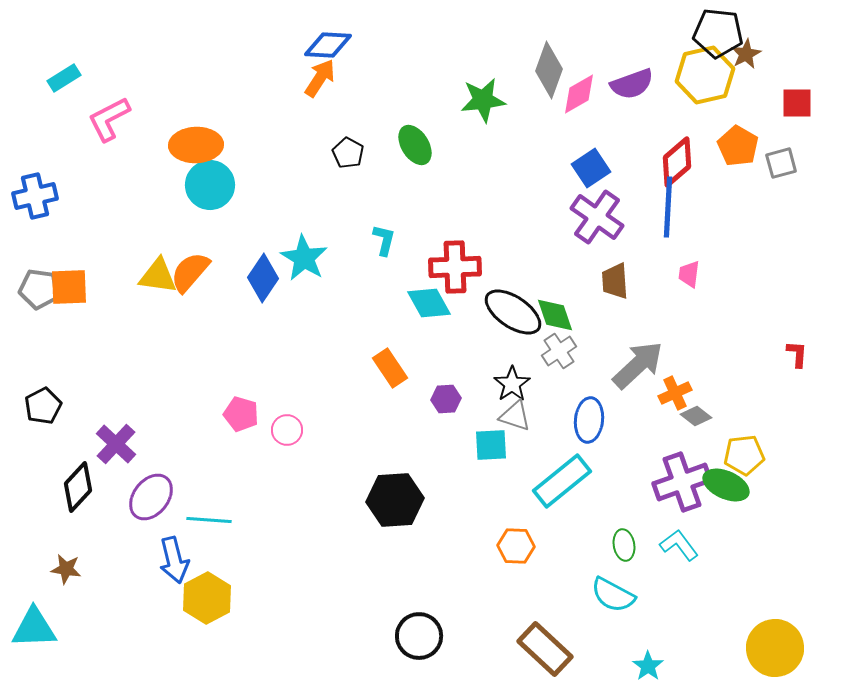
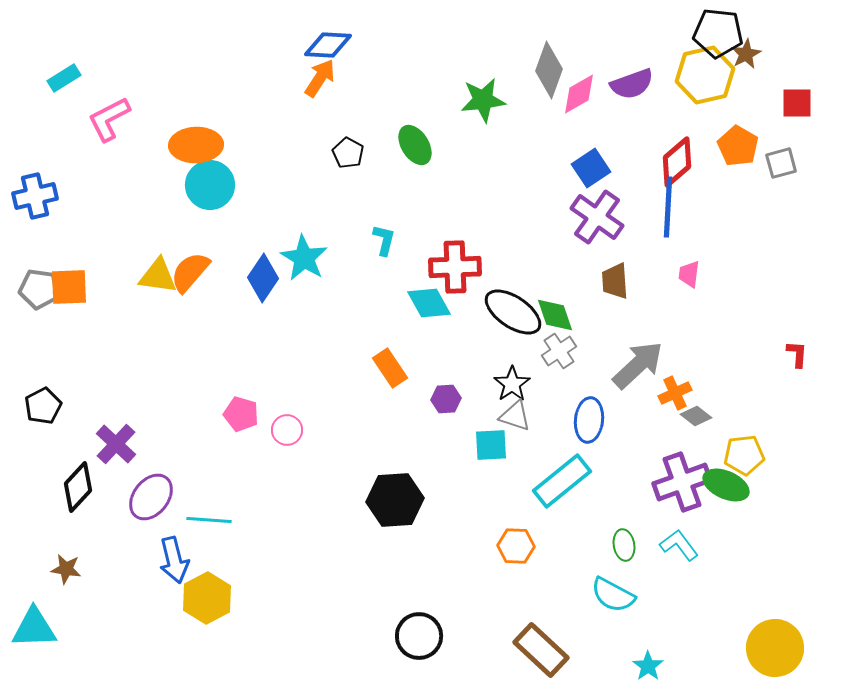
brown rectangle at (545, 649): moved 4 px left, 1 px down
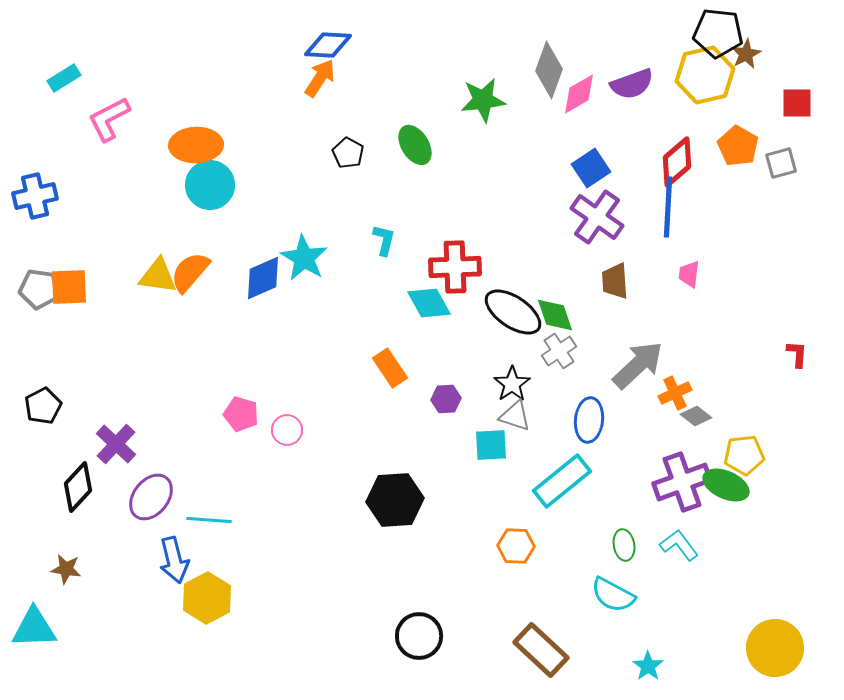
blue diamond at (263, 278): rotated 33 degrees clockwise
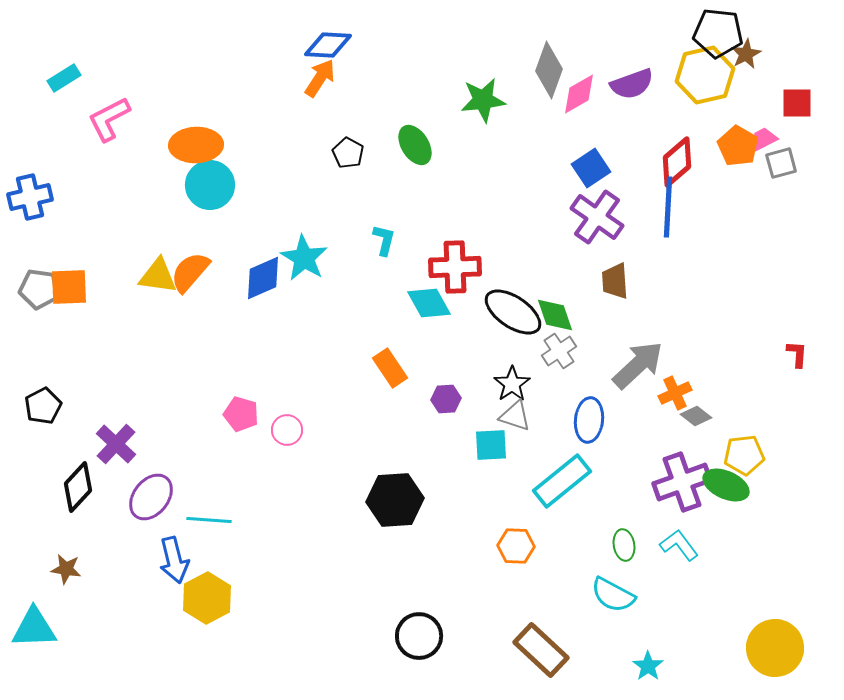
blue cross at (35, 196): moved 5 px left, 1 px down
pink trapezoid at (689, 274): moved 75 px right, 135 px up; rotated 56 degrees clockwise
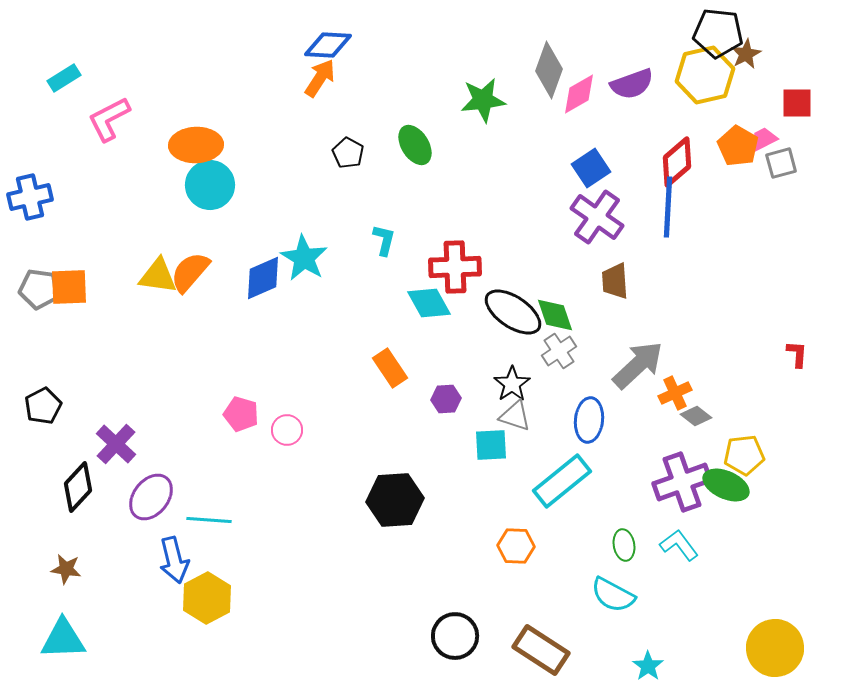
cyan triangle at (34, 628): moved 29 px right, 11 px down
black circle at (419, 636): moved 36 px right
brown rectangle at (541, 650): rotated 10 degrees counterclockwise
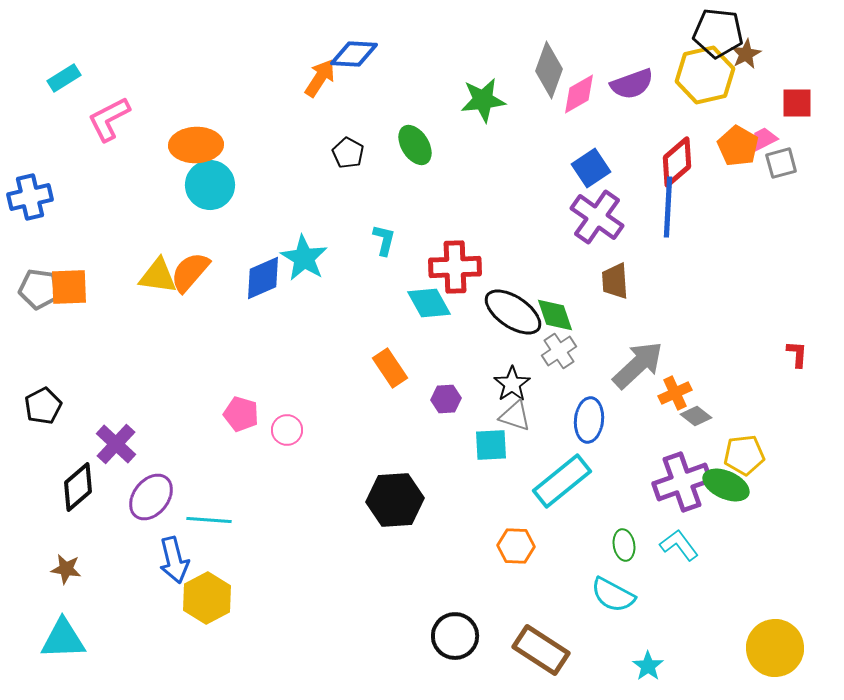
blue diamond at (328, 45): moved 26 px right, 9 px down
black diamond at (78, 487): rotated 6 degrees clockwise
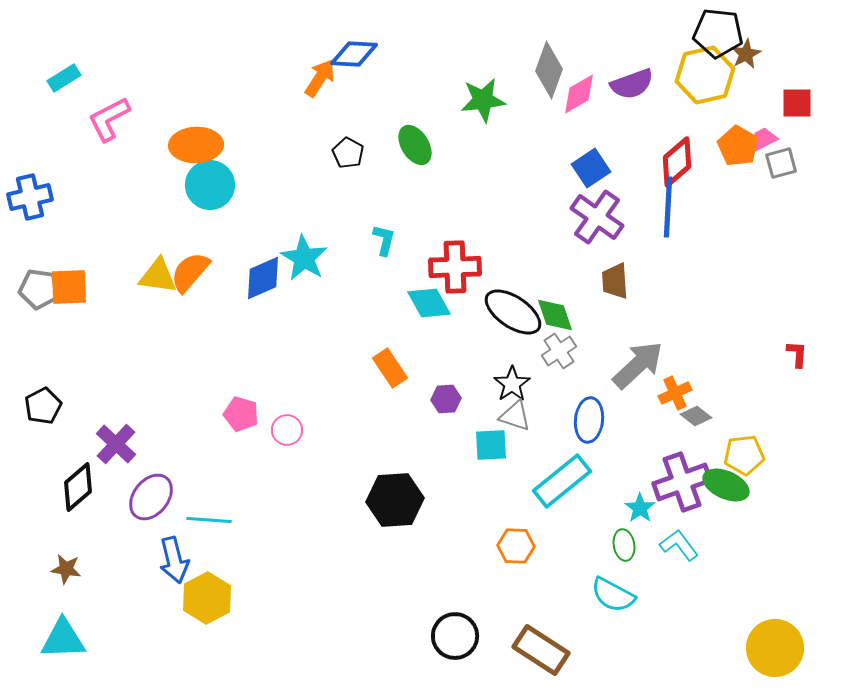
cyan star at (648, 666): moved 8 px left, 158 px up
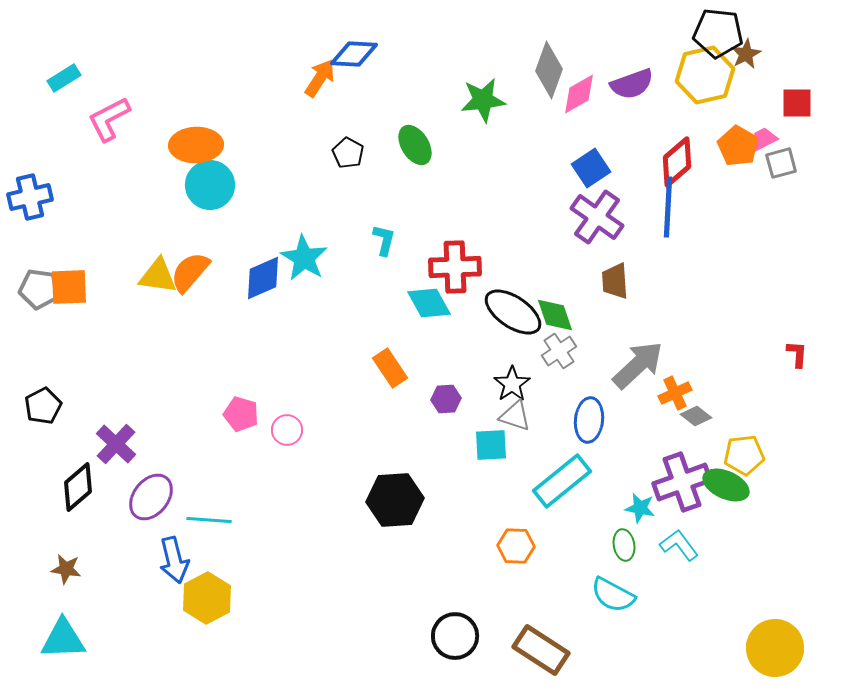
cyan star at (640, 508): rotated 24 degrees counterclockwise
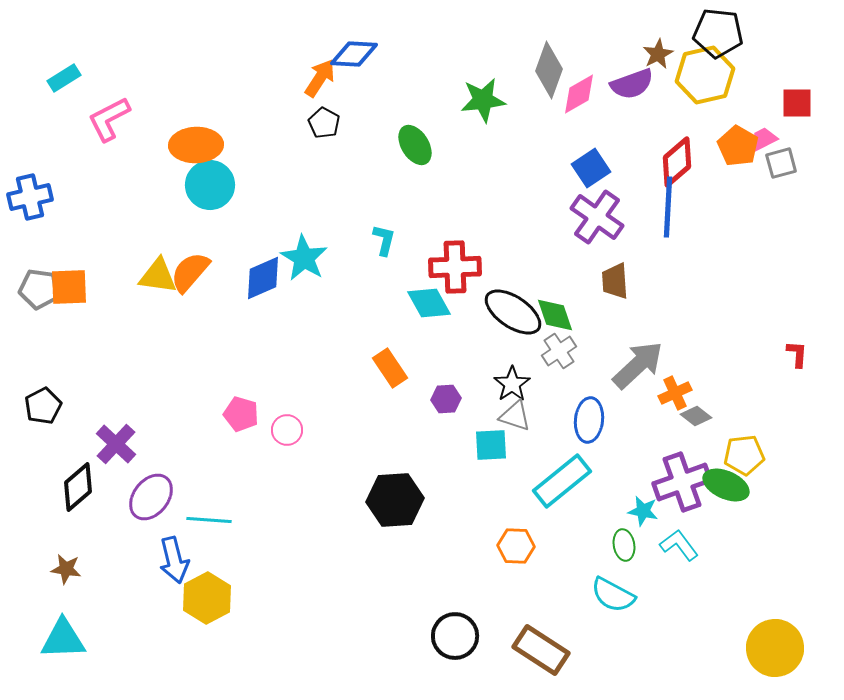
brown star at (746, 54): moved 88 px left
black pentagon at (348, 153): moved 24 px left, 30 px up
cyan star at (640, 508): moved 3 px right, 3 px down
